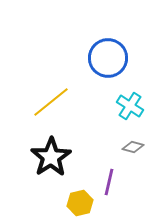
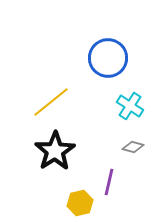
black star: moved 4 px right, 6 px up
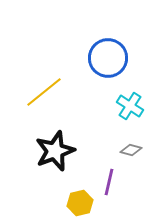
yellow line: moved 7 px left, 10 px up
gray diamond: moved 2 px left, 3 px down
black star: rotated 12 degrees clockwise
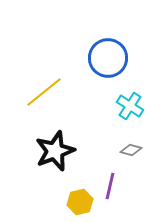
purple line: moved 1 px right, 4 px down
yellow hexagon: moved 1 px up
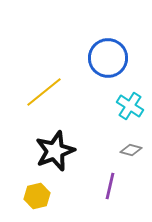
yellow hexagon: moved 43 px left, 6 px up
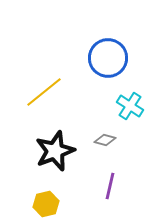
gray diamond: moved 26 px left, 10 px up
yellow hexagon: moved 9 px right, 8 px down
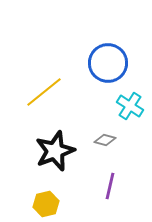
blue circle: moved 5 px down
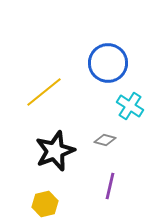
yellow hexagon: moved 1 px left
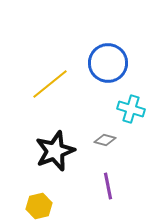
yellow line: moved 6 px right, 8 px up
cyan cross: moved 1 px right, 3 px down; rotated 16 degrees counterclockwise
purple line: moved 2 px left; rotated 24 degrees counterclockwise
yellow hexagon: moved 6 px left, 2 px down
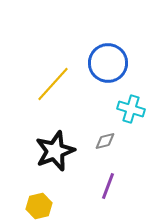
yellow line: moved 3 px right; rotated 9 degrees counterclockwise
gray diamond: moved 1 px down; rotated 30 degrees counterclockwise
purple line: rotated 32 degrees clockwise
